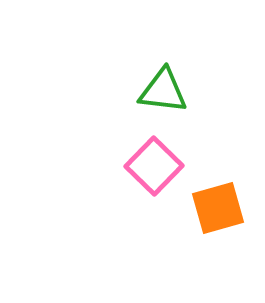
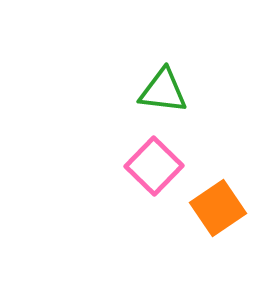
orange square: rotated 18 degrees counterclockwise
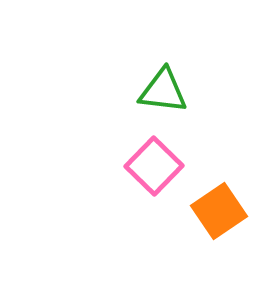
orange square: moved 1 px right, 3 px down
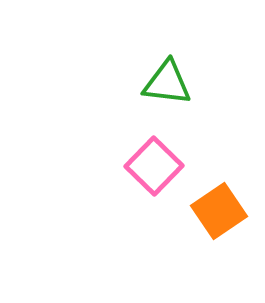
green triangle: moved 4 px right, 8 px up
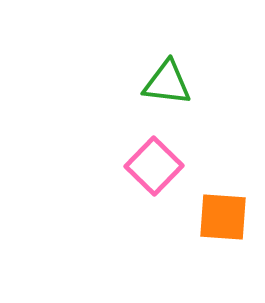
orange square: moved 4 px right, 6 px down; rotated 38 degrees clockwise
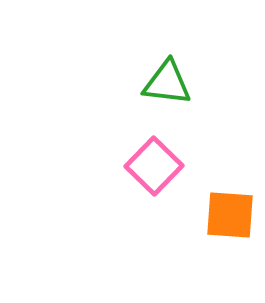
orange square: moved 7 px right, 2 px up
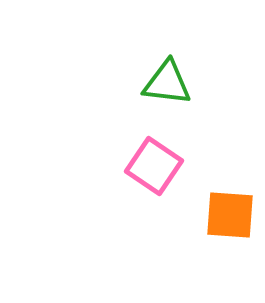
pink square: rotated 10 degrees counterclockwise
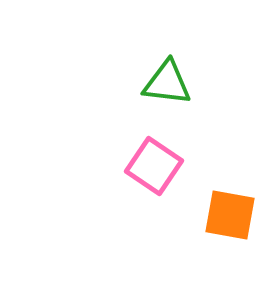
orange square: rotated 6 degrees clockwise
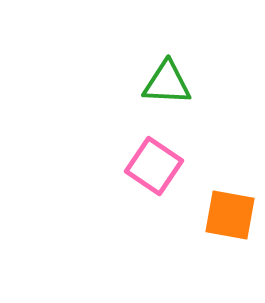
green triangle: rotated 4 degrees counterclockwise
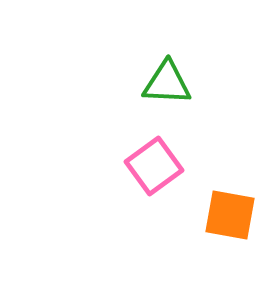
pink square: rotated 20 degrees clockwise
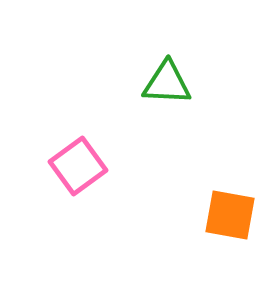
pink square: moved 76 px left
